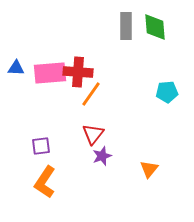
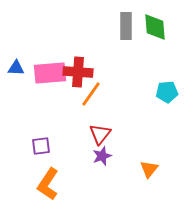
red triangle: moved 7 px right
orange L-shape: moved 3 px right, 2 px down
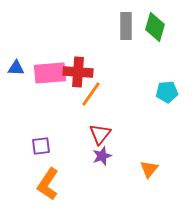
green diamond: rotated 20 degrees clockwise
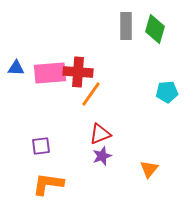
green diamond: moved 2 px down
red triangle: rotated 30 degrees clockwise
orange L-shape: rotated 64 degrees clockwise
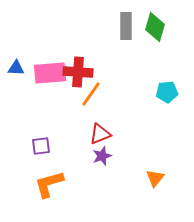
green diamond: moved 2 px up
orange triangle: moved 6 px right, 9 px down
orange L-shape: moved 1 px right; rotated 24 degrees counterclockwise
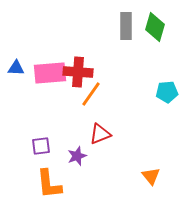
purple star: moved 25 px left
orange triangle: moved 4 px left, 2 px up; rotated 18 degrees counterclockwise
orange L-shape: rotated 80 degrees counterclockwise
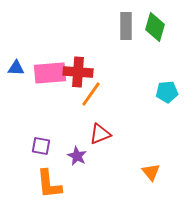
purple square: rotated 18 degrees clockwise
purple star: rotated 24 degrees counterclockwise
orange triangle: moved 4 px up
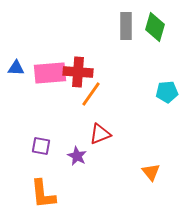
orange L-shape: moved 6 px left, 10 px down
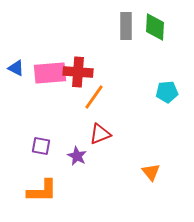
green diamond: rotated 12 degrees counterclockwise
blue triangle: rotated 24 degrees clockwise
orange line: moved 3 px right, 3 px down
orange L-shape: moved 1 px left, 3 px up; rotated 84 degrees counterclockwise
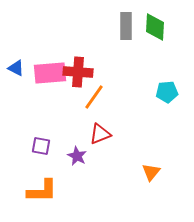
orange triangle: rotated 18 degrees clockwise
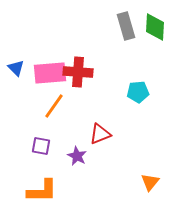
gray rectangle: rotated 16 degrees counterclockwise
blue triangle: rotated 18 degrees clockwise
cyan pentagon: moved 29 px left
orange line: moved 40 px left, 9 px down
orange triangle: moved 1 px left, 10 px down
